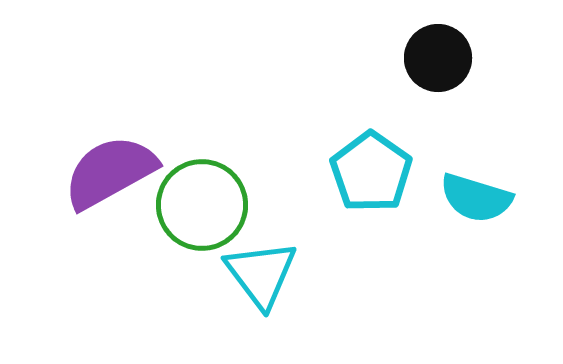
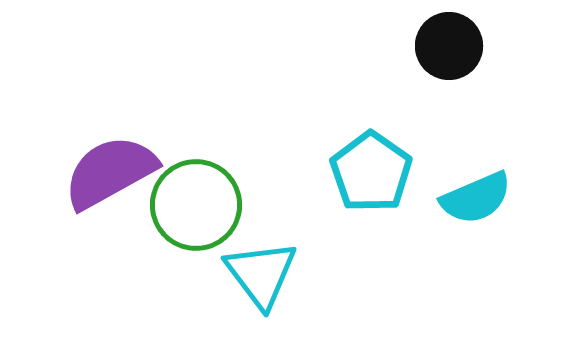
black circle: moved 11 px right, 12 px up
cyan semicircle: rotated 40 degrees counterclockwise
green circle: moved 6 px left
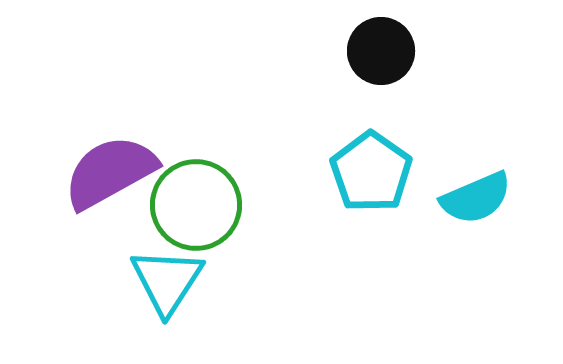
black circle: moved 68 px left, 5 px down
cyan triangle: moved 94 px left, 7 px down; rotated 10 degrees clockwise
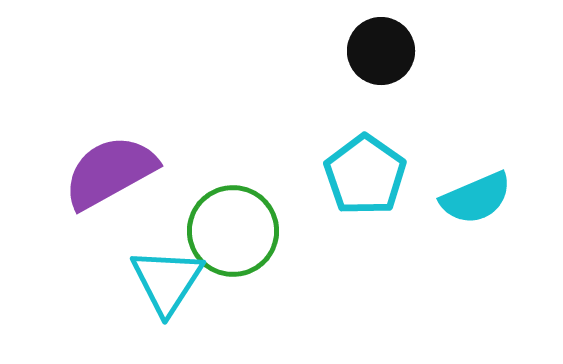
cyan pentagon: moved 6 px left, 3 px down
green circle: moved 37 px right, 26 px down
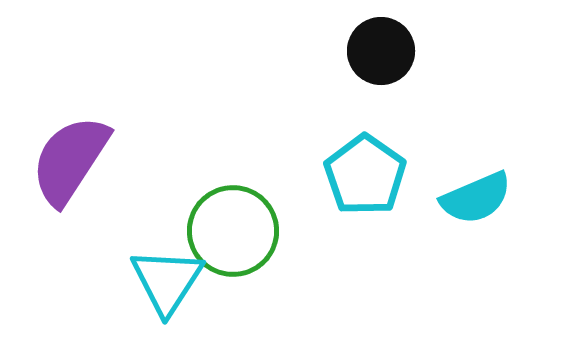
purple semicircle: moved 40 px left, 12 px up; rotated 28 degrees counterclockwise
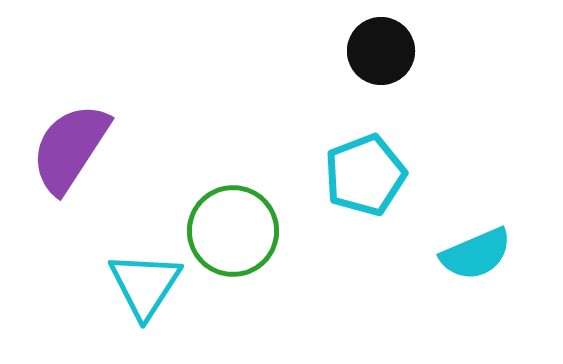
purple semicircle: moved 12 px up
cyan pentagon: rotated 16 degrees clockwise
cyan semicircle: moved 56 px down
cyan triangle: moved 22 px left, 4 px down
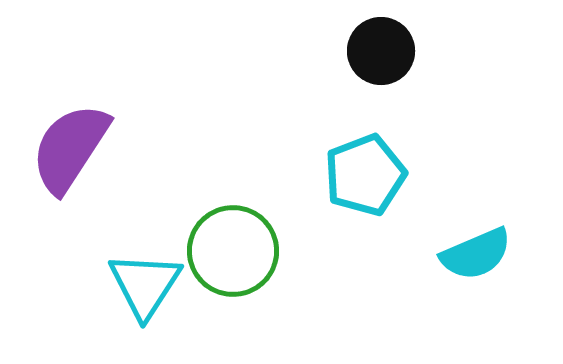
green circle: moved 20 px down
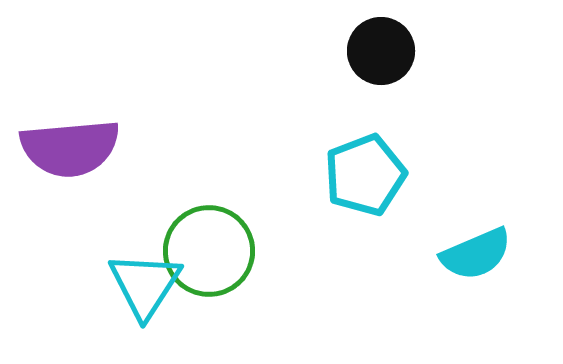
purple semicircle: rotated 128 degrees counterclockwise
green circle: moved 24 px left
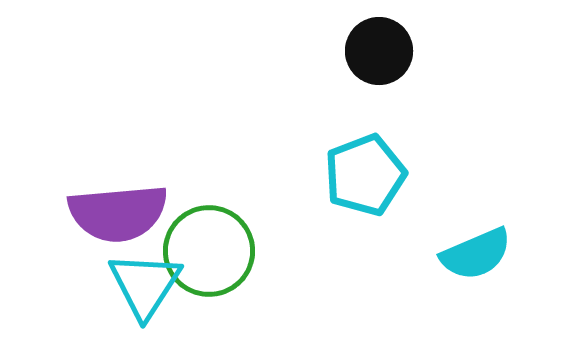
black circle: moved 2 px left
purple semicircle: moved 48 px right, 65 px down
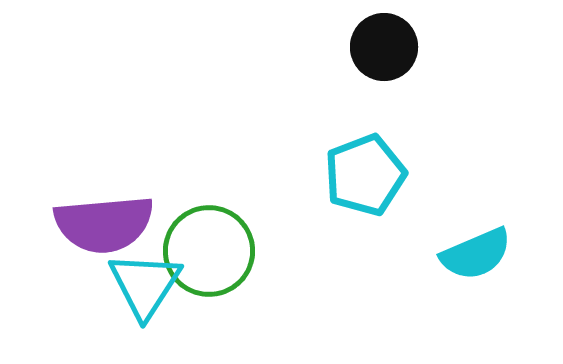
black circle: moved 5 px right, 4 px up
purple semicircle: moved 14 px left, 11 px down
